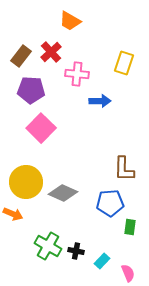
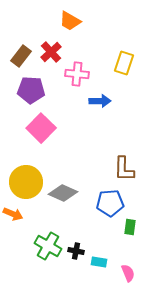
cyan rectangle: moved 3 px left, 1 px down; rotated 56 degrees clockwise
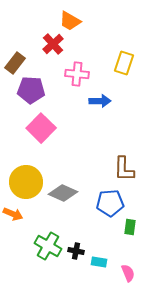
red cross: moved 2 px right, 8 px up
brown rectangle: moved 6 px left, 7 px down
